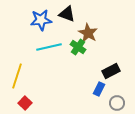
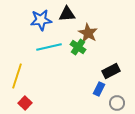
black triangle: rotated 24 degrees counterclockwise
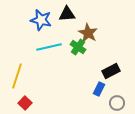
blue star: rotated 20 degrees clockwise
